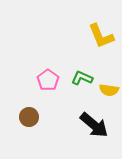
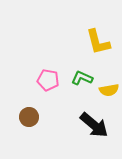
yellow L-shape: moved 3 px left, 6 px down; rotated 8 degrees clockwise
pink pentagon: rotated 25 degrees counterclockwise
yellow semicircle: rotated 18 degrees counterclockwise
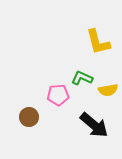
pink pentagon: moved 10 px right, 15 px down; rotated 15 degrees counterclockwise
yellow semicircle: moved 1 px left
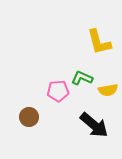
yellow L-shape: moved 1 px right
pink pentagon: moved 4 px up
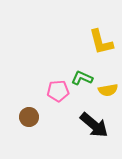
yellow L-shape: moved 2 px right
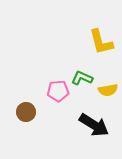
brown circle: moved 3 px left, 5 px up
black arrow: rotated 8 degrees counterclockwise
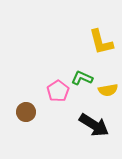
pink pentagon: rotated 30 degrees counterclockwise
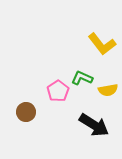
yellow L-shape: moved 1 px right, 2 px down; rotated 24 degrees counterclockwise
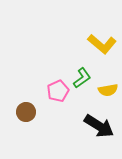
yellow L-shape: rotated 12 degrees counterclockwise
green L-shape: rotated 120 degrees clockwise
pink pentagon: rotated 10 degrees clockwise
black arrow: moved 5 px right, 1 px down
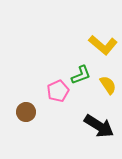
yellow L-shape: moved 1 px right, 1 px down
green L-shape: moved 1 px left, 3 px up; rotated 15 degrees clockwise
yellow semicircle: moved 5 px up; rotated 114 degrees counterclockwise
